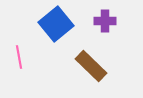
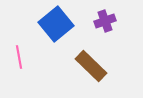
purple cross: rotated 20 degrees counterclockwise
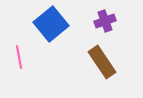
blue square: moved 5 px left
brown rectangle: moved 11 px right, 4 px up; rotated 12 degrees clockwise
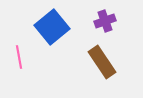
blue square: moved 1 px right, 3 px down
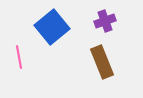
brown rectangle: rotated 12 degrees clockwise
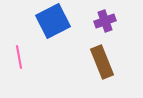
blue square: moved 1 px right, 6 px up; rotated 12 degrees clockwise
